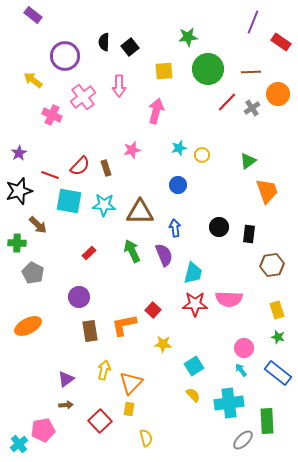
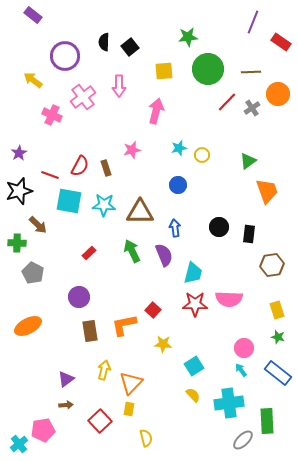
red semicircle at (80, 166): rotated 15 degrees counterclockwise
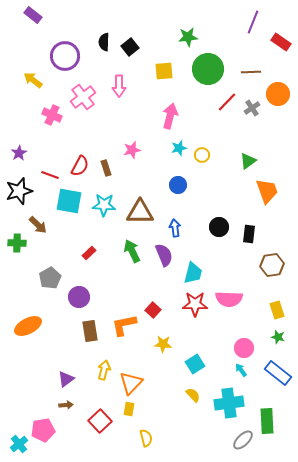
pink arrow at (156, 111): moved 14 px right, 5 px down
gray pentagon at (33, 273): moved 17 px right, 5 px down; rotated 15 degrees clockwise
cyan square at (194, 366): moved 1 px right, 2 px up
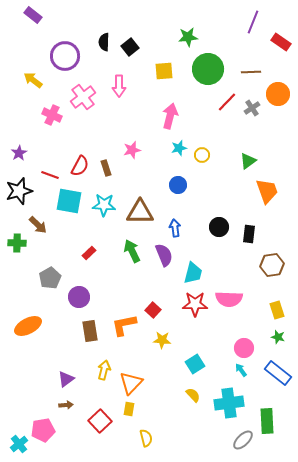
yellow star at (163, 344): moved 1 px left, 4 px up
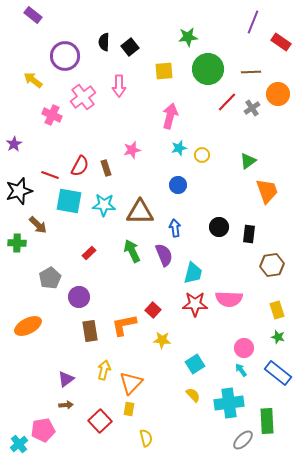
purple star at (19, 153): moved 5 px left, 9 px up
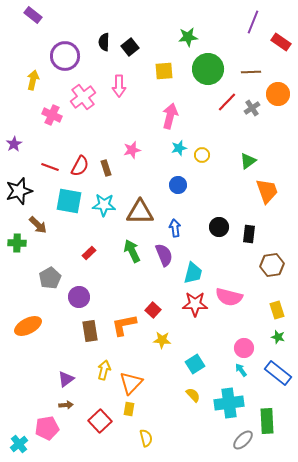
yellow arrow at (33, 80): rotated 66 degrees clockwise
red line at (50, 175): moved 8 px up
pink semicircle at (229, 299): moved 2 px up; rotated 12 degrees clockwise
pink pentagon at (43, 430): moved 4 px right, 2 px up
